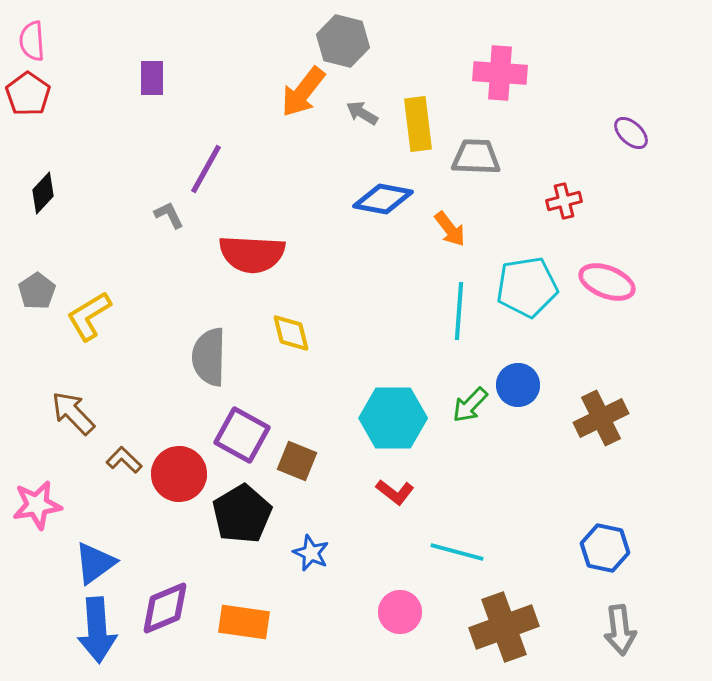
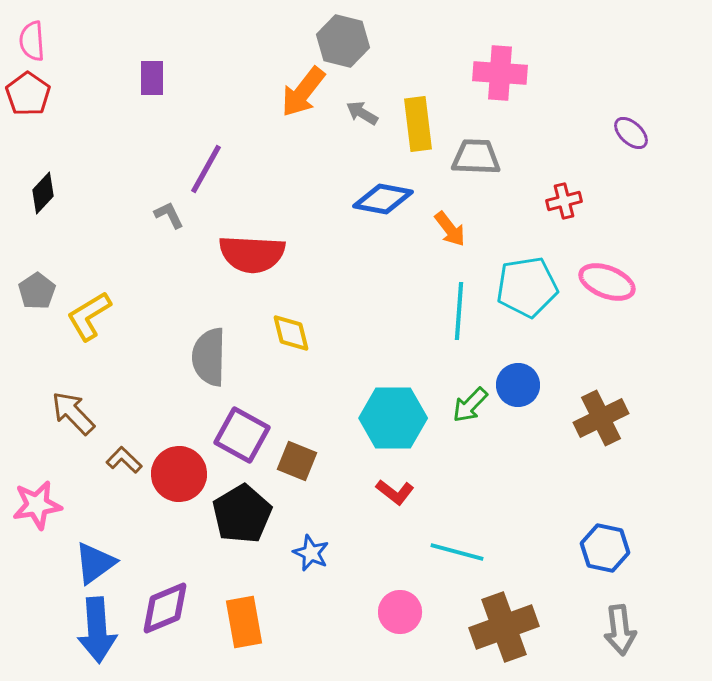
orange rectangle at (244, 622): rotated 72 degrees clockwise
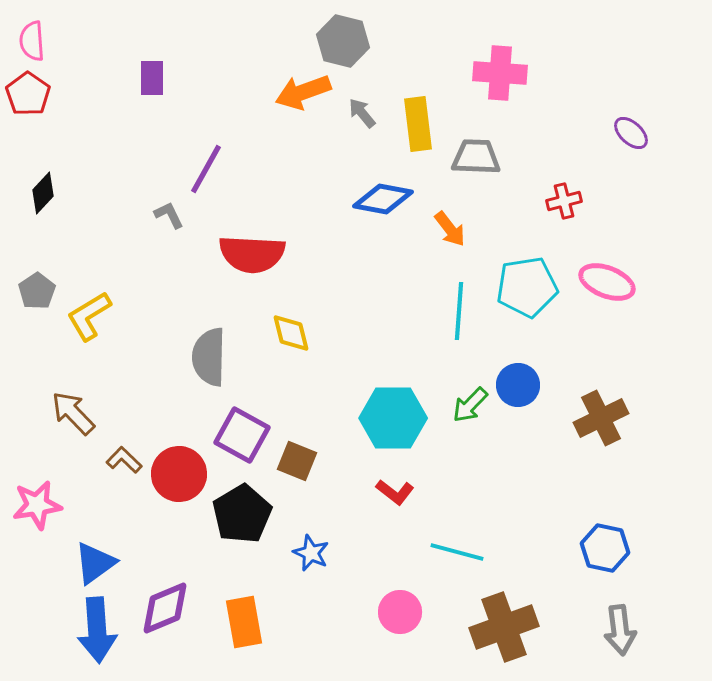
orange arrow at (303, 92): rotated 32 degrees clockwise
gray arrow at (362, 113): rotated 20 degrees clockwise
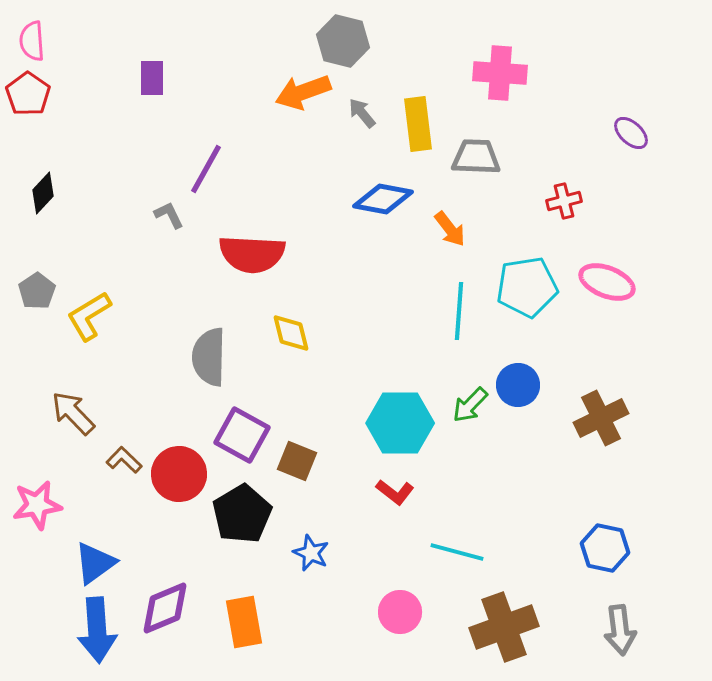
cyan hexagon at (393, 418): moved 7 px right, 5 px down
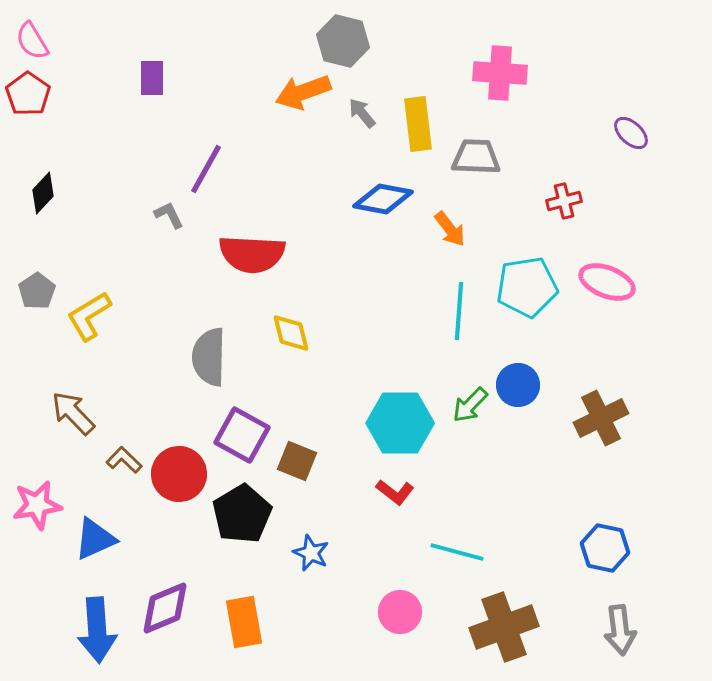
pink semicircle at (32, 41): rotated 27 degrees counterclockwise
blue triangle at (95, 563): moved 24 px up; rotated 12 degrees clockwise
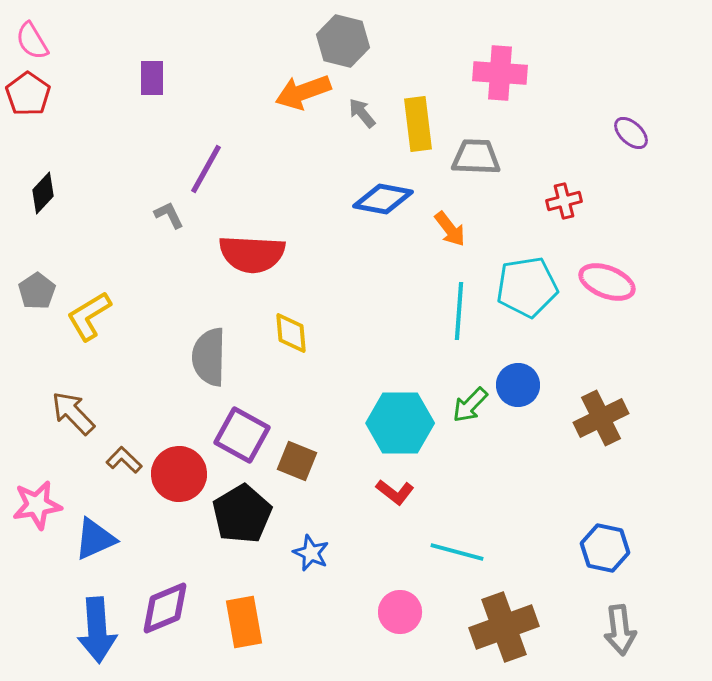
yellow diamond at (291, 333): rotated 9 degrees clockwise
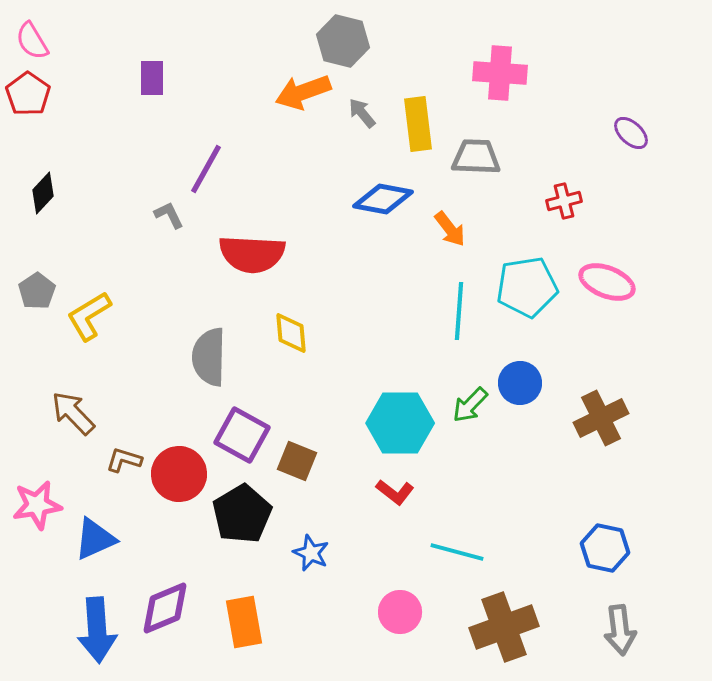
blue circle at (518, 385): moved 2 px right, 2 px up
brown L-shape at (124, 460): rotated 27 degrees counterclockwise
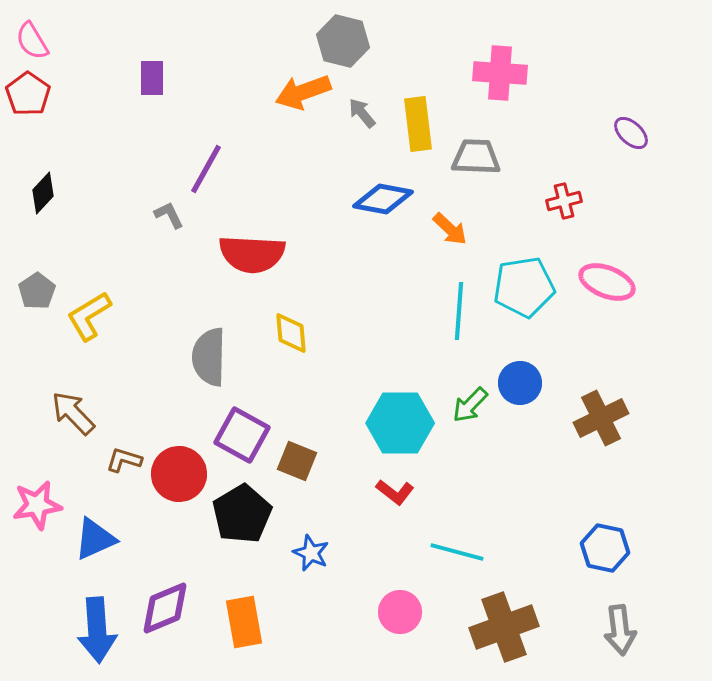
orange arrow at (450, 229): rotated 9 degrees counterclockwise
cyan pentagon at (527, 287): moved 3 px left
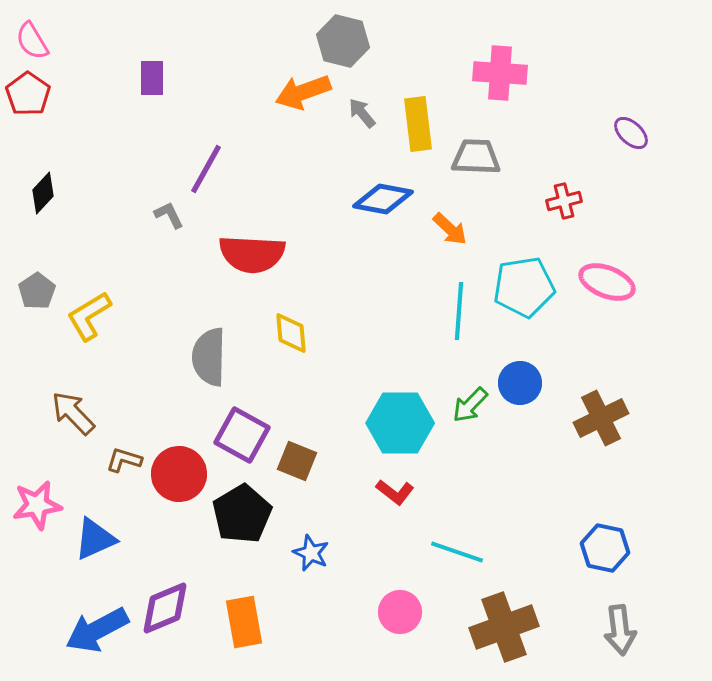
cyan line at (457, 552): rotated 4 degrees clockwise
blue arrow at (97, 630): rotated 66 degrees clockwise
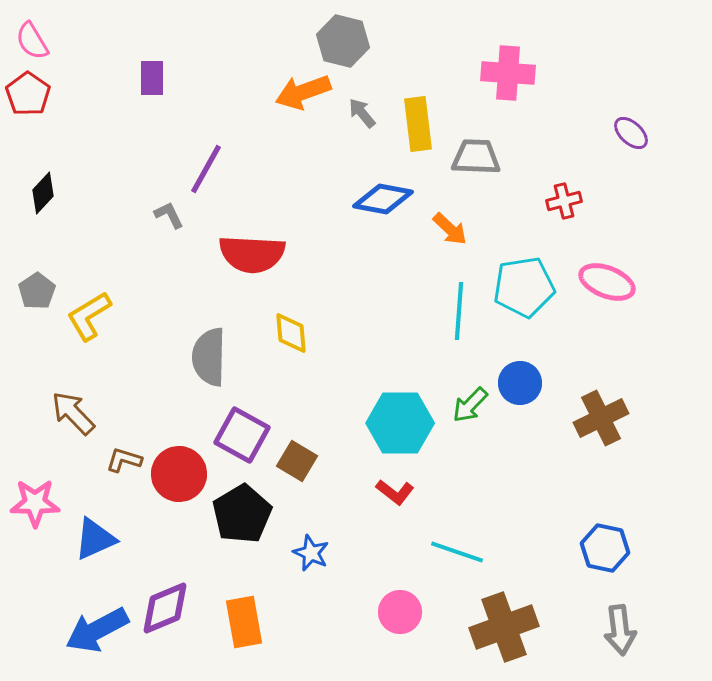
pink cross at (500, 73): moved 8 px right
brown square at (297, 461): rotated 9 degrees clockwise
pink star at (37, 505): moved 2 px left, 2 px up; rotated 9 degrees clockwise
